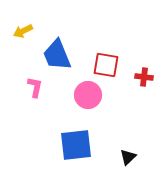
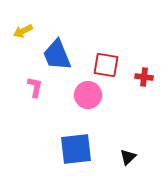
blue square: moved 4 px down
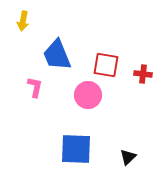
yellow arrow: moved 10 px up; rotated 54 degrees counterclockwise
red cross: moved 1 px left, 3 px up
blue square: rotated 8 degrees clockwise
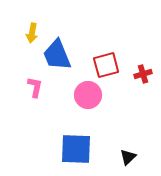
yellow arrow: moved 9 px right, 12 px down
red square: rotated 24 degrees counterclockwise
red cross: rotated 24 degrees counterclockwise
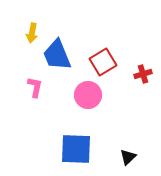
red square: moved 3 px left, 3 px up; rotated 16 degrees counterclockwise
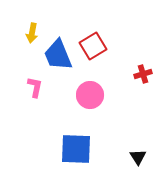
blue trapezoid: moved 1 px right
red square: moved 10 px left, 16 px up
pink circle: moved 2 px right
black triangle: moved 10 px right; rotated 18 degrees counterclockwise
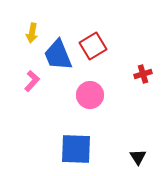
pink L-shape: moved 3 px left, 6 px up; rotated 30 degrees clockwise
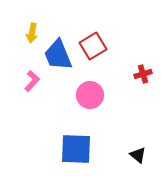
black triangle: moved 2 px up; rotated 18 degrees counterclockwise
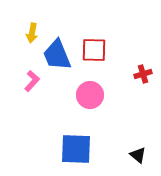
red square: moved 1 px right, 4 px down; rotated 32 degrees clockwise
blue trapezoid: moved 1 px left
